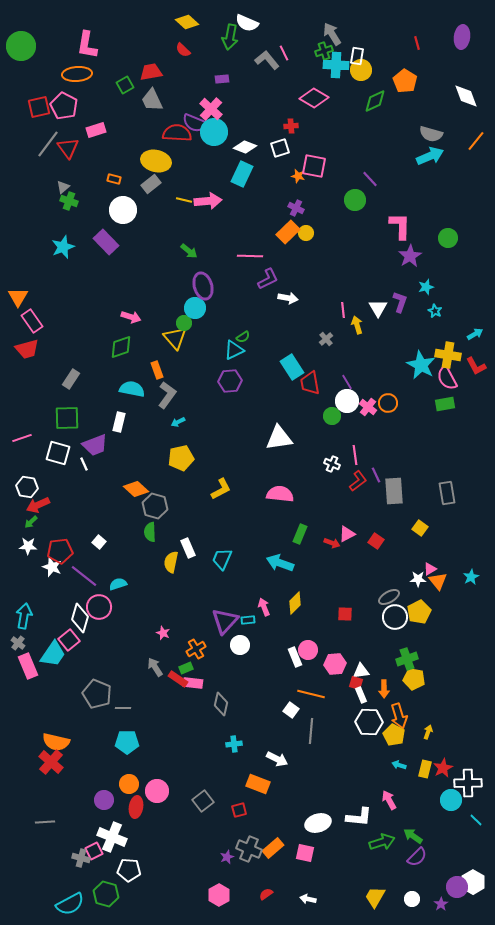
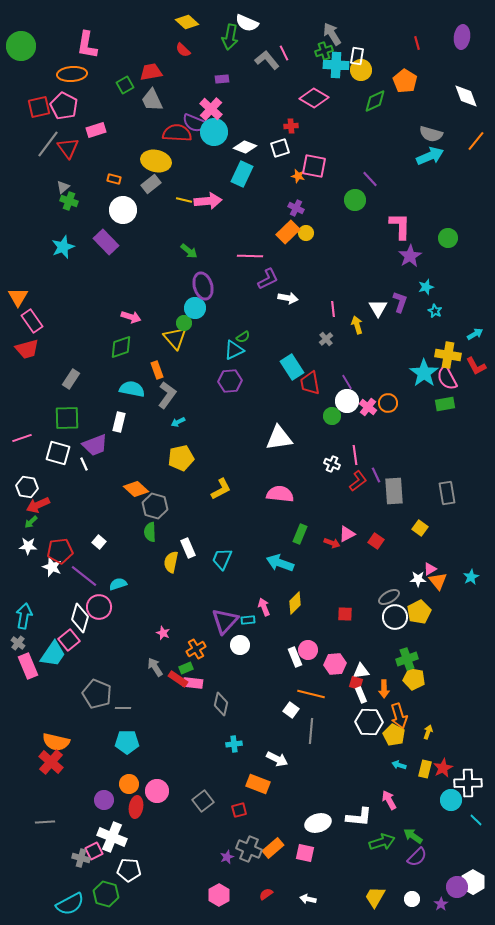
orange ellipse at (77, 74): moved 5 px left
pink line at (343, 310): moved 10 px left, 1 px up
cyan star at (421, 365): moved 3 px right, 8 px down; rotated 8 degrees clockwise
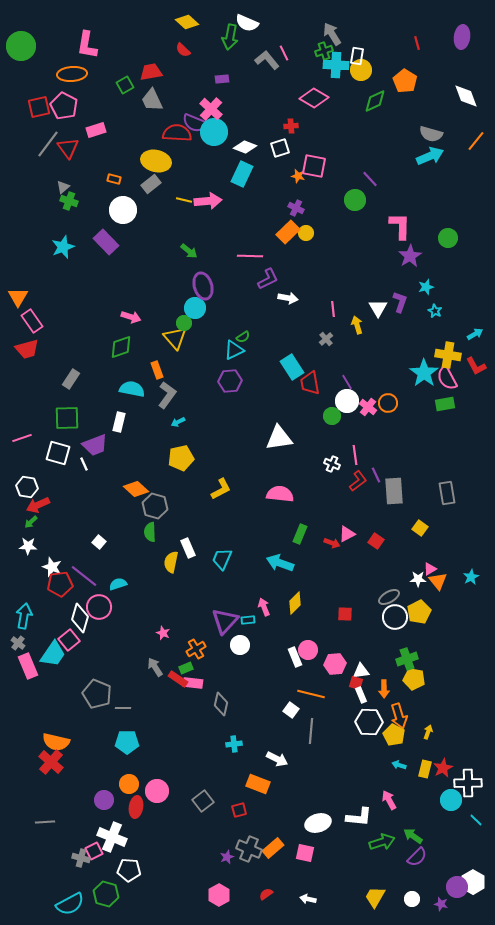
red pentagon at (60, 551): moved 33 px down
purple star at (441, 904): rotated 24 degrees counterclockwise
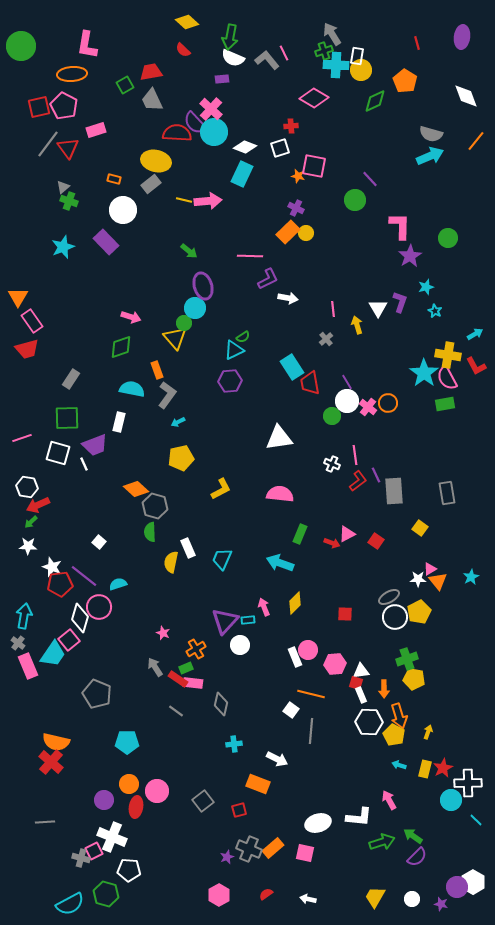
white semicircle at (247, 23): moved 14 px left, 35 px down
purple semicircle at (195, 123): rotated 25 degrees clockwise
gray line at (123, 708): moved 53 px right, 3 px down; rotated 35 degrees clockwise
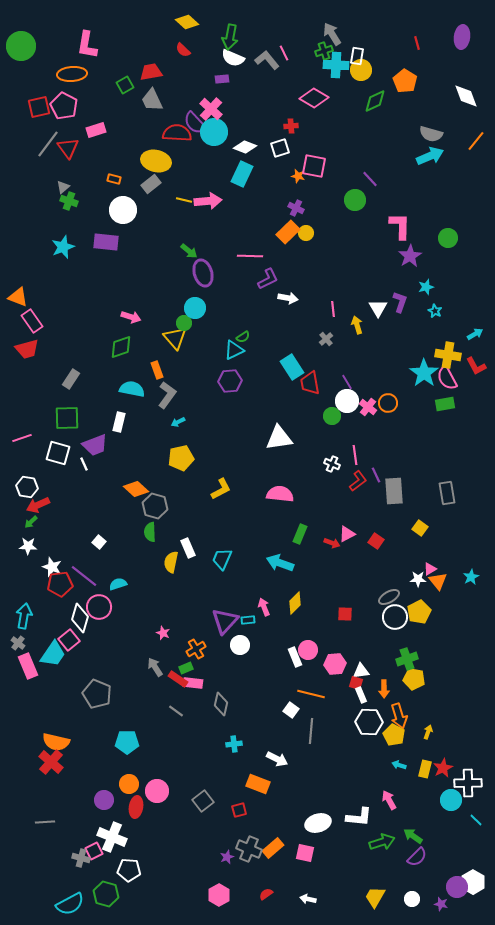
purple rectangle at (106, 242): rotated 40 degrees counterclockwise
purple ellipse at (203, 286): moved 13 px up
orange triangle at (18, 297): rotated 40 degrees counterclockwise
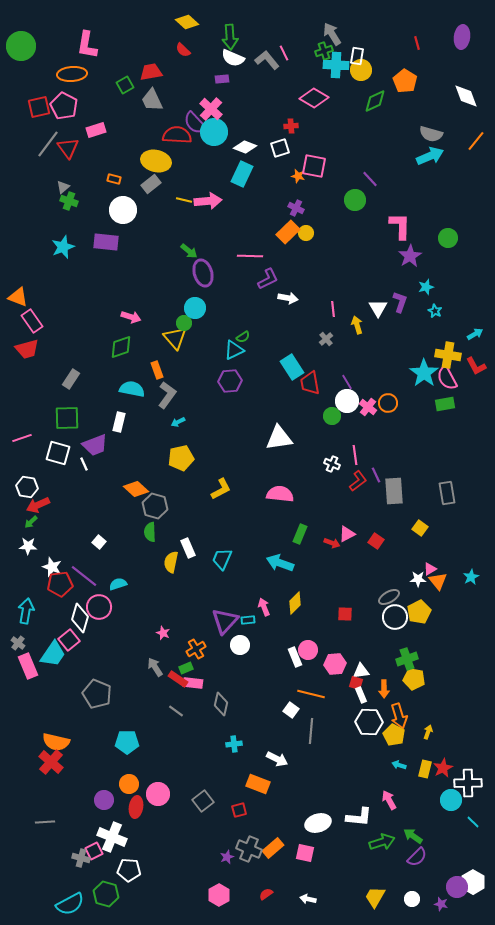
green arrow at (230, 37): rotated 15 degrees counterclockwise
red semicircle at (177, 133): moved 2 px down
cyan arrow at (24, 616): moved 2 px right, 5 px up
pink circle at (157, 791): moved 1 px right, 3 px down
cyan line at (476, 820): moved 3 px left, 2 px down
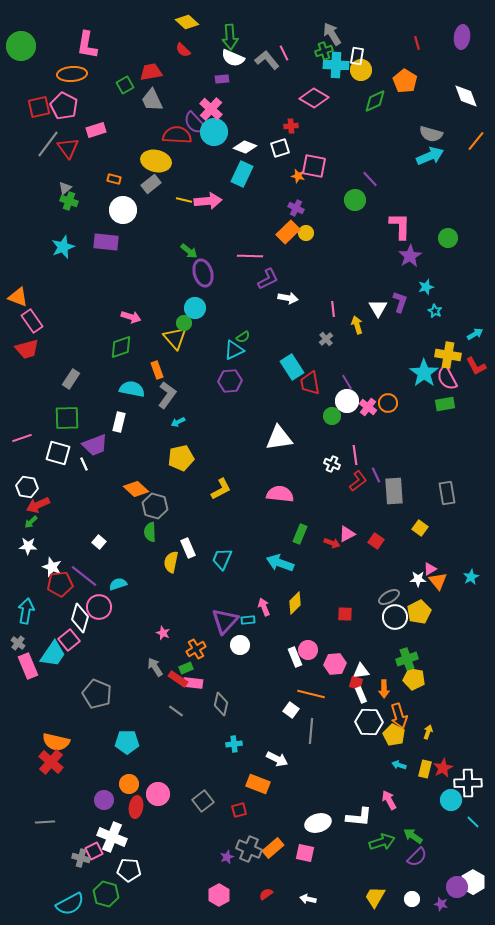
gray triangle at (63, 187): moved 2 px right, 1 px down
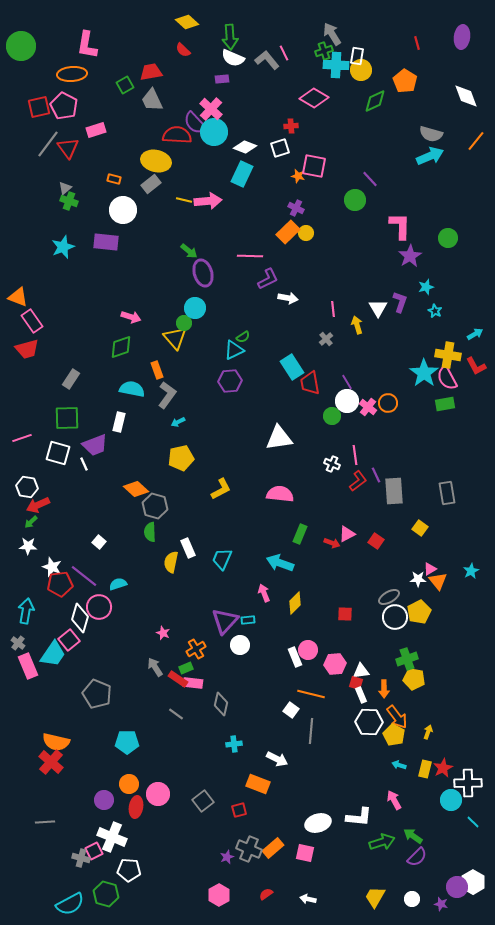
cyan star at (471, 577): moved 6 px up
pink arrow at (264, 607): moved 14 px up
gray line at (176, 711): moved 3 px down
orange arrow at (399, 716): moved 2 px left, 1 px down; rotated 20 degrees counterclockwise
pink arrow at (389, 800): moved 5 px right
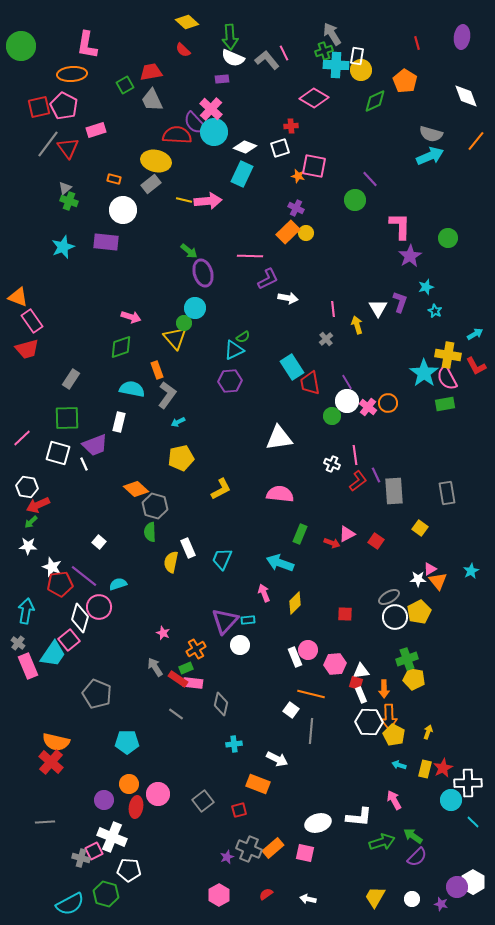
pink line at (22, 438): rotated 24 degrees counterclockwise
orange arrow at (397, 717): moved 8 px left; rotated 35 degrees clockwise
